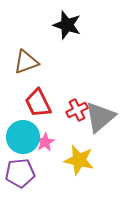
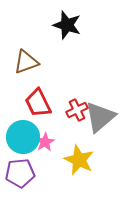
yellow star: rotated 12 degrees clockwise
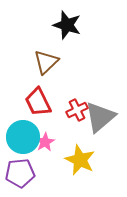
brown triangle: moved 20 px right; rotated 24 degrees counterclockwise
red trapezoid: moved 1 px up
yellow star: moved 1 px right
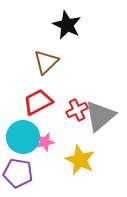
black star: rotated 8 degrees clockwise
red trapezoid: rotated 88 degrees clockwise
gray triangle: moved 1 px up
pink star: rotated 18 degrees clockwise
purple pentagon: moved 2 px left; rotated 16 degrees clockwise
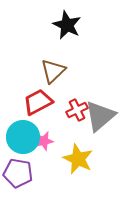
brown triangle: moved 7 px right, 9 px down
pink star: moved 1 px left, 1 px up
yellow star: moved 2 px left, 1 px up
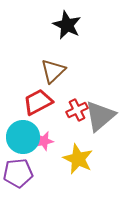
purple pentagon: rotated 16 degrees counterclockwise
